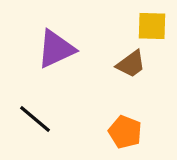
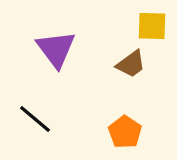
purple triangle: rotated 42 degrees counterclockwise
orange pentagon: rotated 12 degrees clockwise
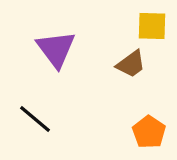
orange pentagon: moved 24 px right
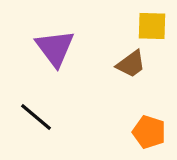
purple triangle: moved 1 px left, 1 px up
black line: moved 1 px right, 2 px up
orange pentagon: rotated 16 degrees counterclockwise
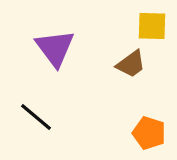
orange pentagon: moved 1 px down
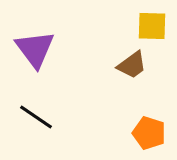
purple triangle: moved 20 px left, 1 px down
brown trapezoid: moved 1 px right, 1 px down
black line: rotated 6 degrees counterclockwise
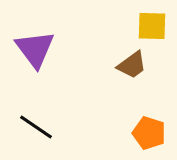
black line: moved 10 px down
